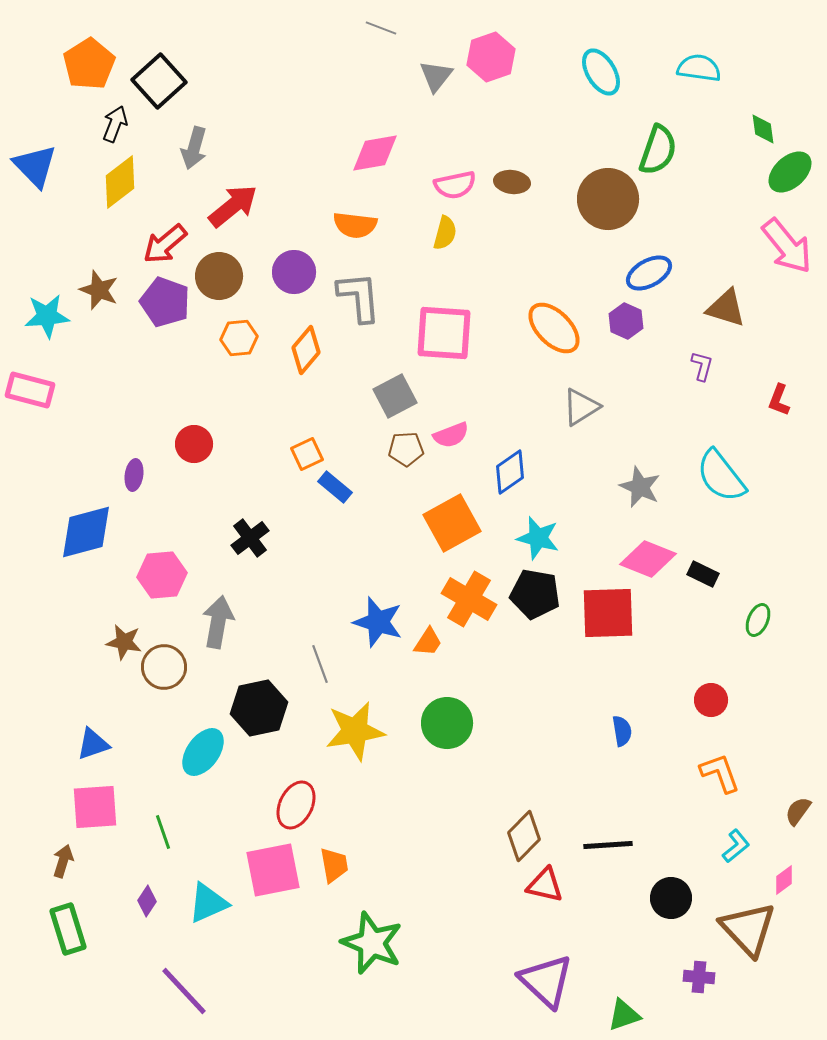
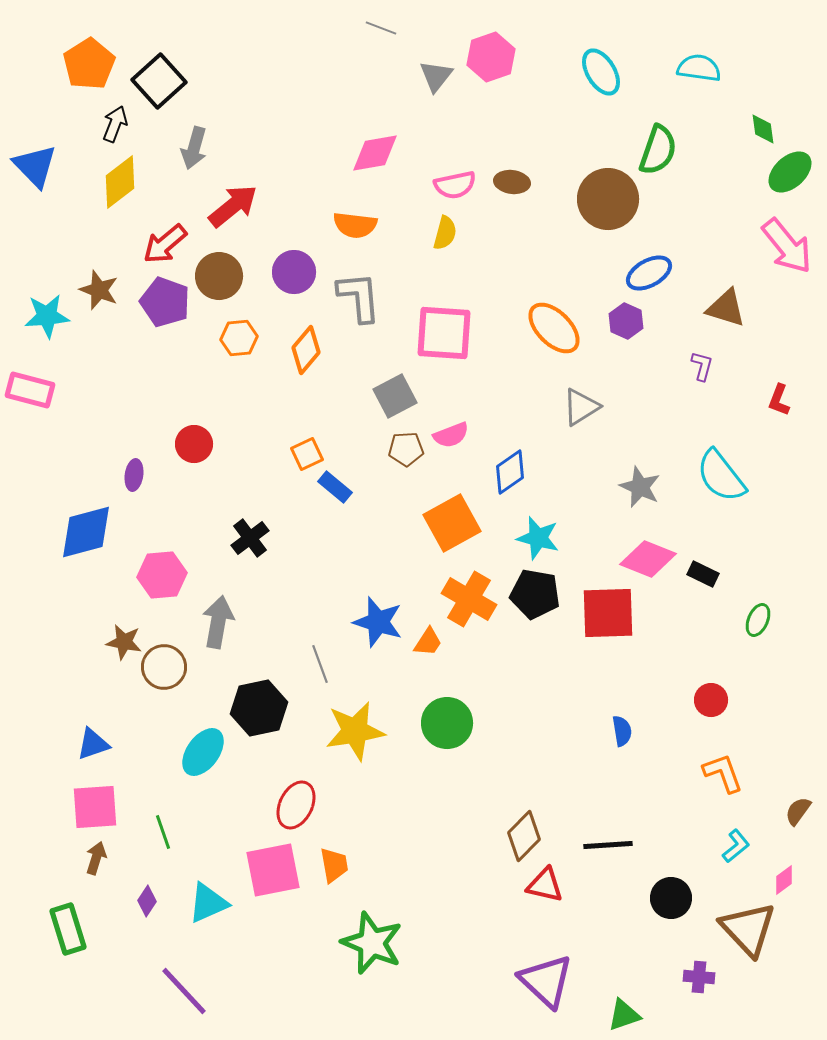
orange L-shape at (720, 773): moved 3 px right
brown arrow at (63, 861): moved 33 px right, 3 px up
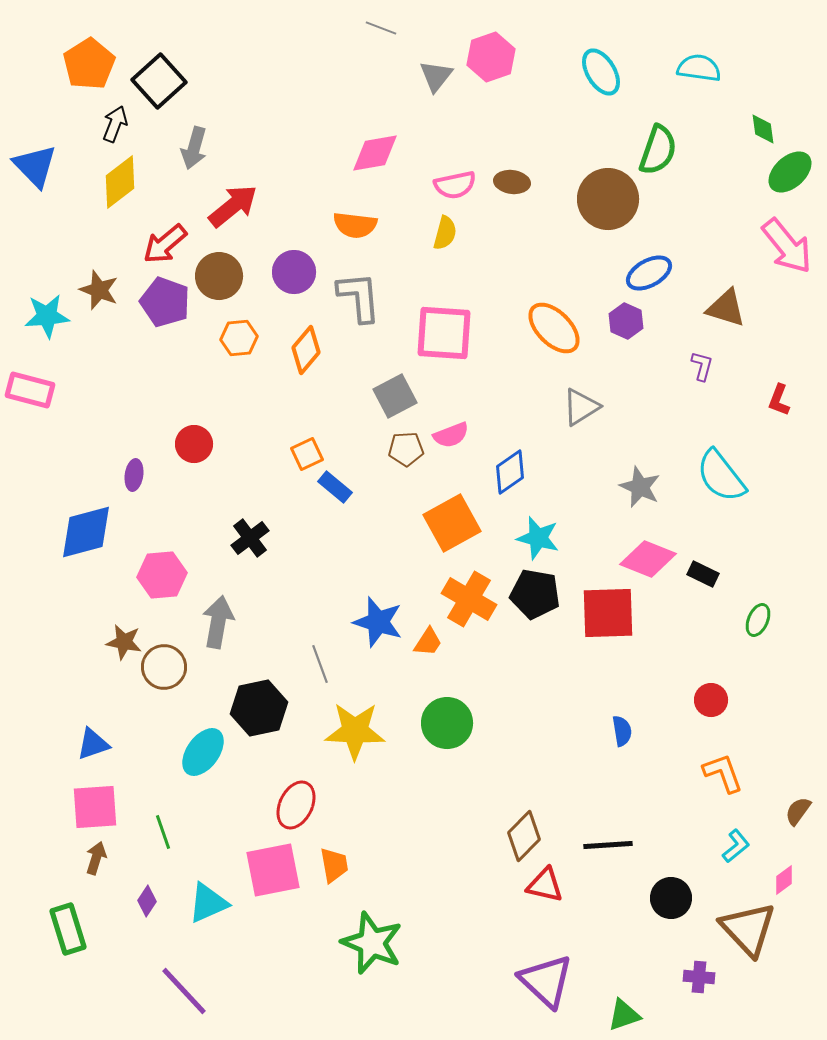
yellow star at (355, 731): rotated 12 degrees clockwise
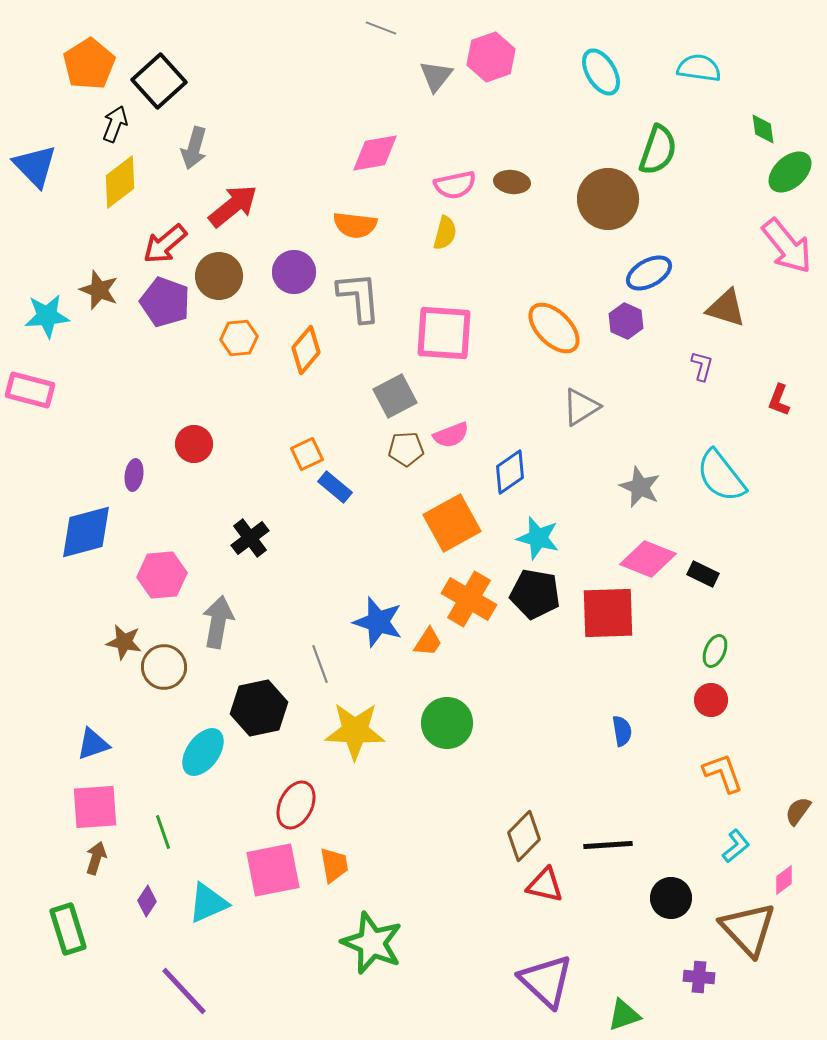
green ellipse at (758, 620): moved 43 px left, 31 px down
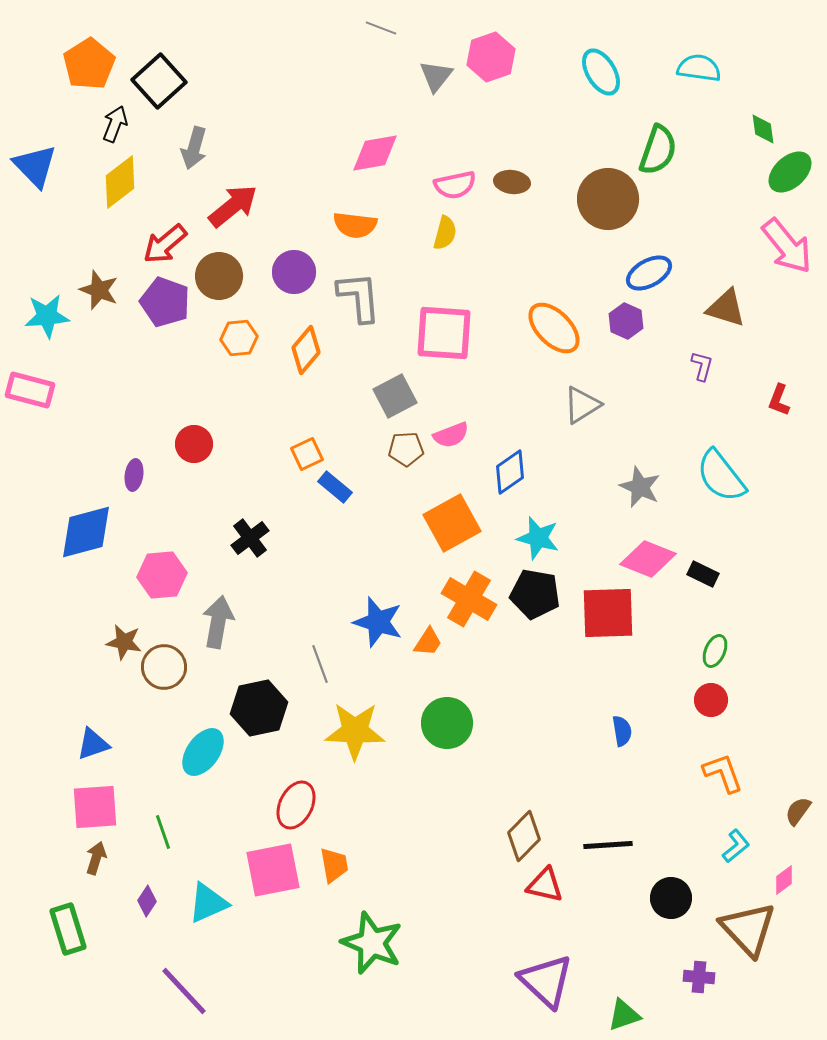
gray triangle at (581, 407): moved 1 px right, 2 px up
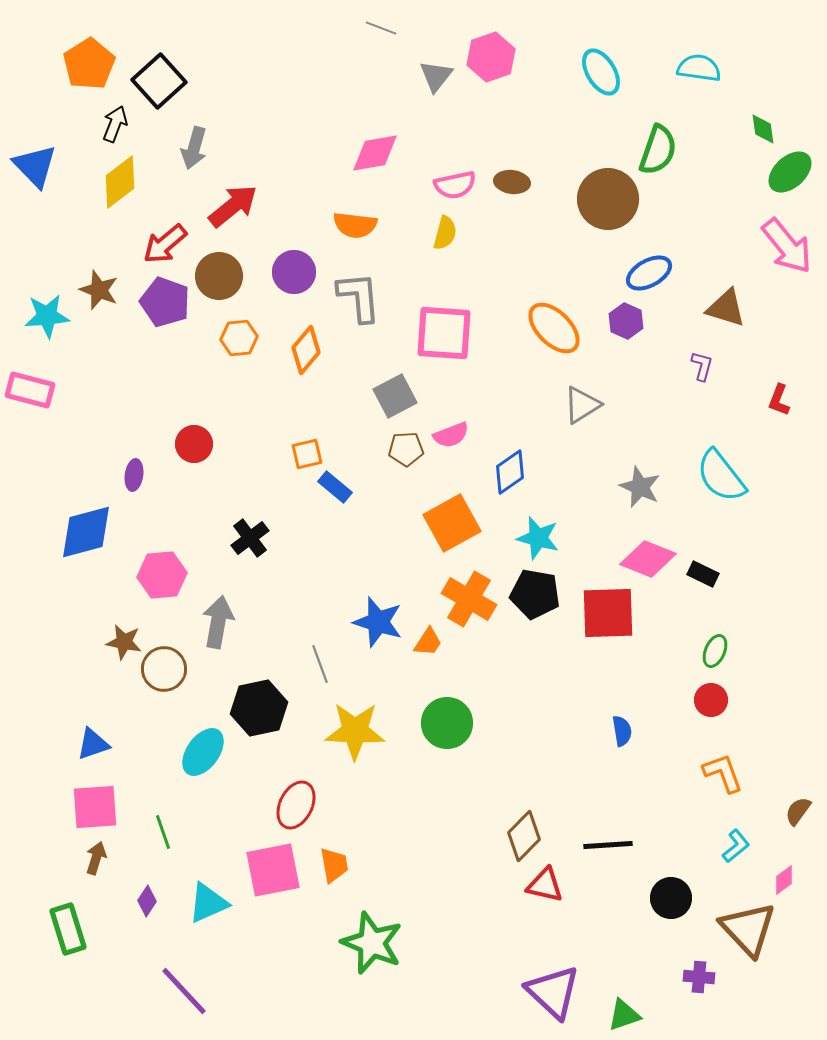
orange square at (307, 454): rotated 12 degrees clockwise
brown circle at (164, 667): moved 2 px down
purple triangle at (546, 981): moved 7 px right, 11 px down
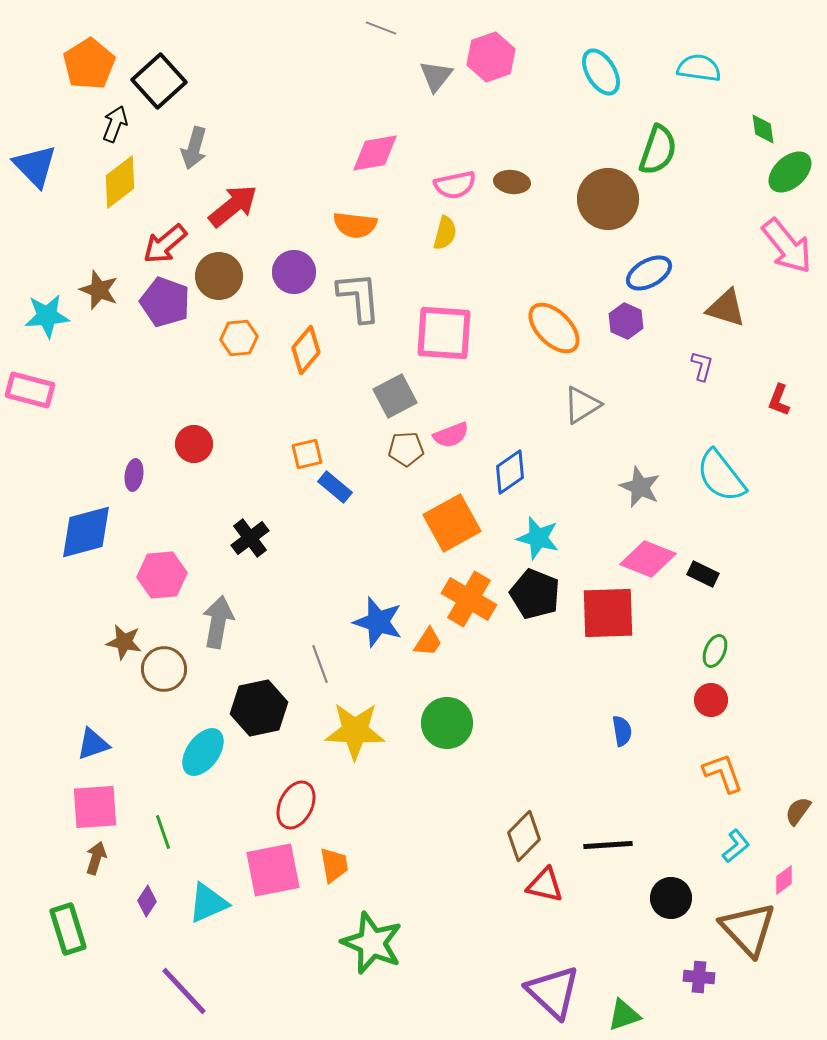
black pentagon at (535, 594): rotated 12 degrees clockwise
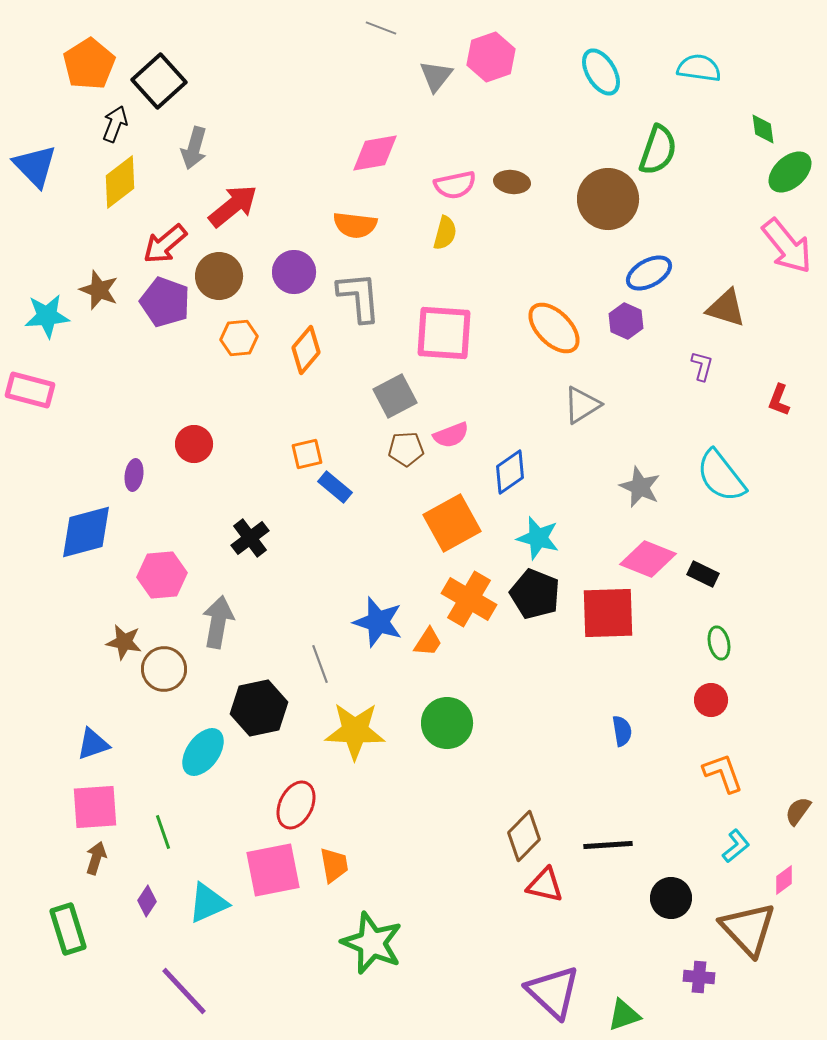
green ellipse at (715, 651): moved 4 px right, 8 px up; rotated 36 degrees counterclockwise
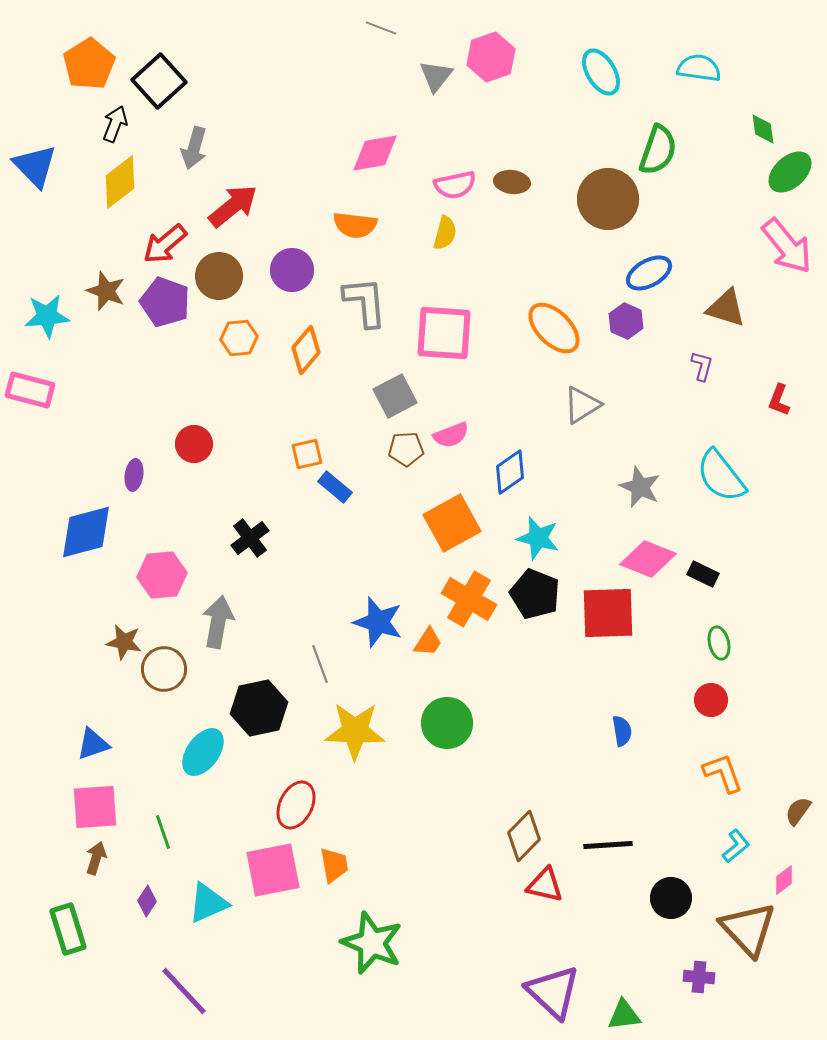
purple circle at (294, 272): moved 2 px left, 2 px up
brown star at (99, 290): moved 7 px right, 1 px down
gray L-shape at (359, 297): moved 6 px right, 5 px down
green triangle at (624, 1015): rotated 12 degrees clockwise
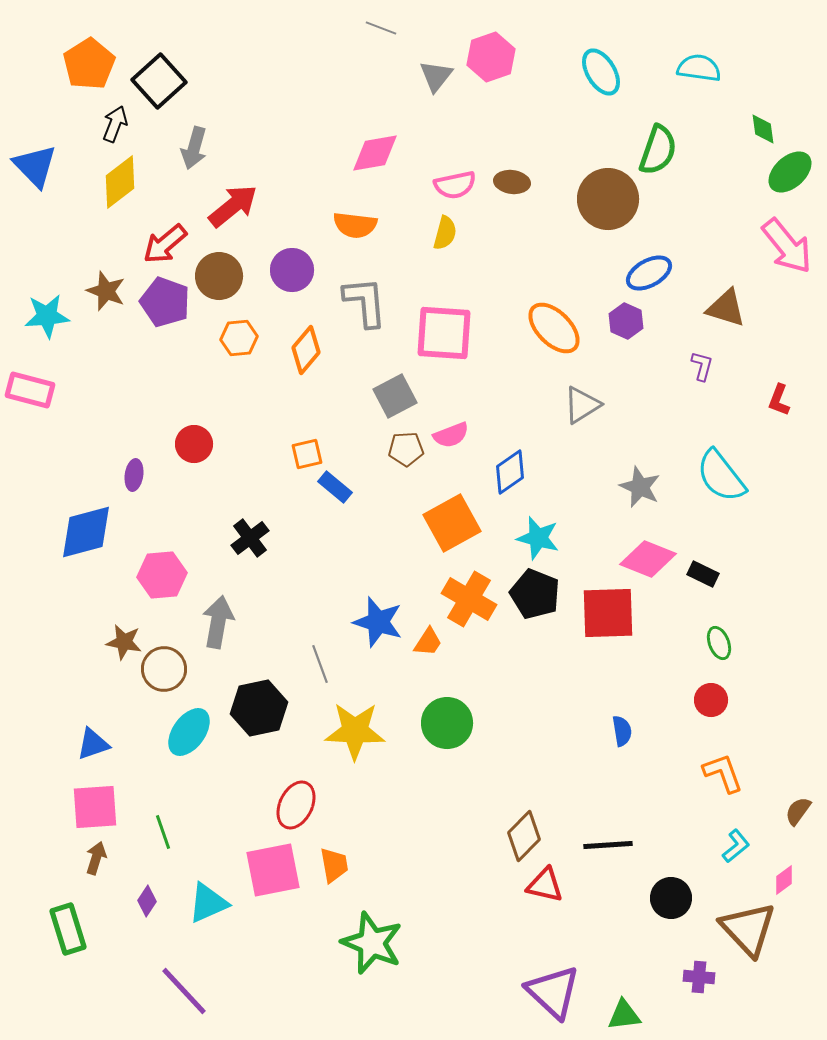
green ellipse at (719, 643): rotated 8 degrees counterclockwise
cyan ellipse at (203, 752): moved 14 px left, 20 px up
